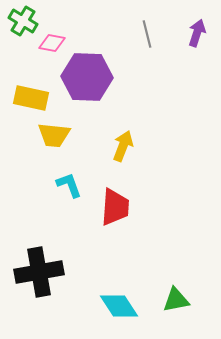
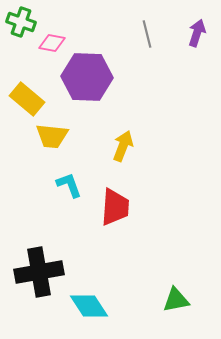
green cross: moved 2 px left, 1 px down; rotated 12 degrees counterclockwise
yellow rectangle: moved 4 px left, 1 px down; rotated 28 degrees clockwise
yellow trapezoid: moved 2 px left, 1 px down
cyan diamond: moved 30 px left
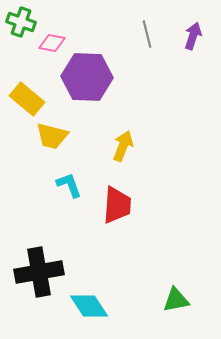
purple arrow: moved 4 px left, 3 px down
yellow trapezoid: rotated 8 degrees clockwise
red trapezoid: moved 2 px right, 2 px up
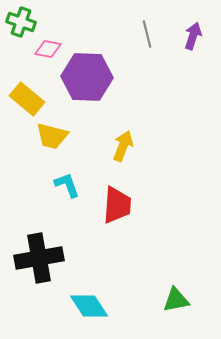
pink diamond: moved 4 px left, 6 px down
cyan L-shape: moved 2 px left
black cross: moved 14 px up
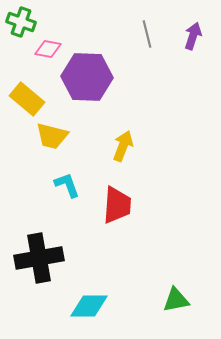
cyan diamond: rotated 57 degrees counterclockwise
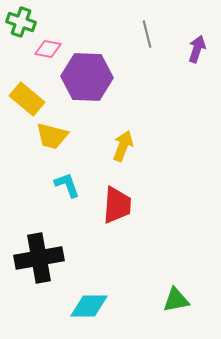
purple arrow: moved 4 px right, 13 px down
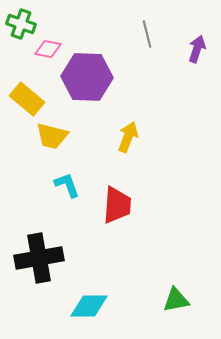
green cross: moved 2 px down
yellow arrow: moved 5 px right, 9 px up
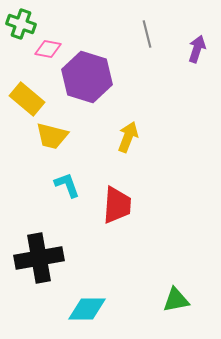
purple hexagon: rotated 15 degrees clockwise
cyan diamond: moved 2 px left, 3 px down
